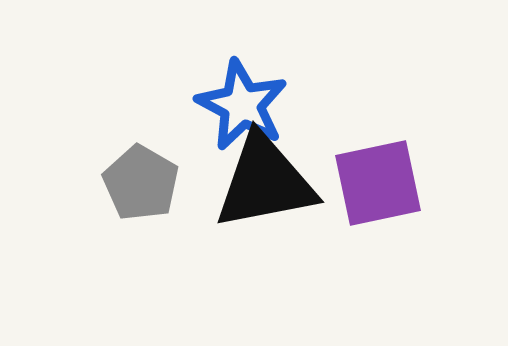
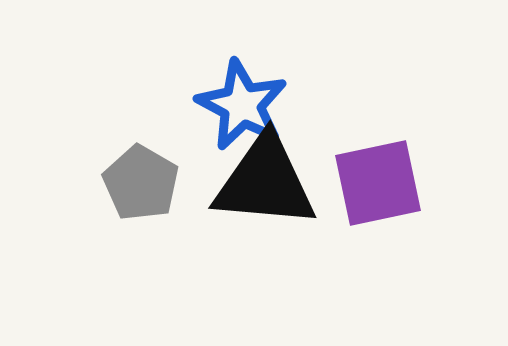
black triangle: rotated 16 degrees clockwise
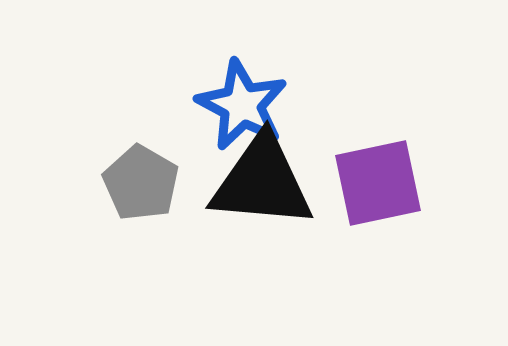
black triangle: moved 3 px left
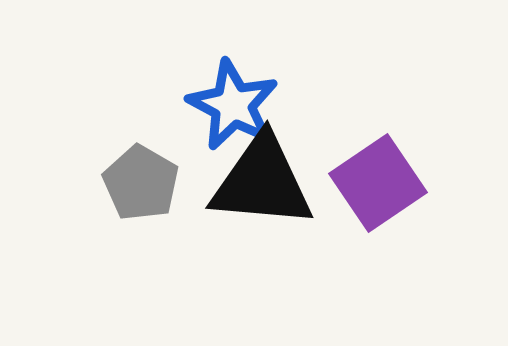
blue star: moved 9 px left
purple square: rotated 22 degrees counterclockwise
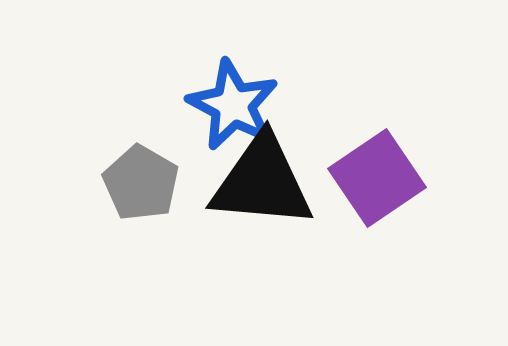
purple square: moved 1 px left, 5 px up
